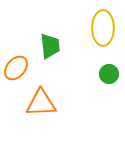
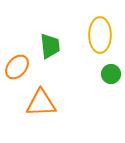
yellow ellipse: moved 3 px left, 7 px down
orange ellipse: moved 1 px right, 1 px up
green circle: moved 2 px right
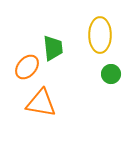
green trapezoid: moved 3 px right, 2 px down
orange ellipse: moved 10 px right
orange triangle: rotated 12 degrees clockwise
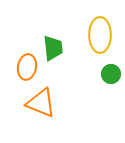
orange ellipse: rotated 30 degrees counterclockwise
orange triangle: rotated 12 degrees clockwise
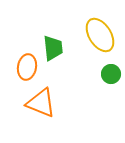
yellow ellipse: rotated 32 degrees counterclockwise
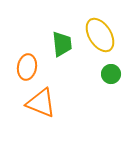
green trapezoid: moved 9 px right, 4 px up
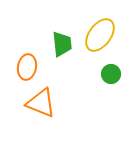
yellow ellipse: rotated 68 degrees clockwise
